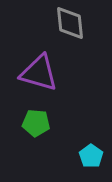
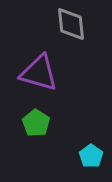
gray diamond: moved 1 px right, 1 px down
green pentagon: rotated 28 degrees clockwise
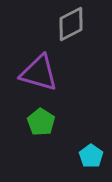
gray diamond: rotated 69 degrees clockwise
green pentagon: moved 5 px right, 1 px up
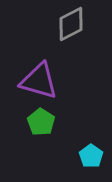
purple triangle: moved 8 px down
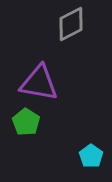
purple triangle: moved 2 px down; rotated 6 degrees counterclockwise
green pentagon: moved 15 px left
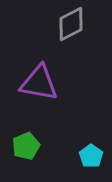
green pentagon: moved 24 px down; rotated 16 degrees clockwise
